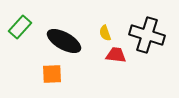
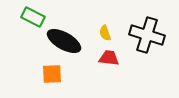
green rectangle: moved 13 px right, 10 px up; rotated 75 degrees clockwise
red trapezoid: moved 7 px left, 3 px down
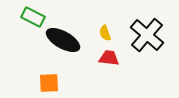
black cross: rotated 24 degrees clockwise
black ellipse: moved 1 px left, 1 px up
orange square: moved 3 px left, 9 px down
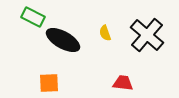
red trapezoid: moved 14 px right, 25 px down
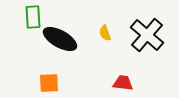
green rectangle: rotated 60 degrees clockwise
black ellipse: moved 3 px left, 1 px up
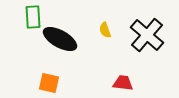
yellow semicircle: moved 3 px up
orange square: rotated 15 degrees clockwise
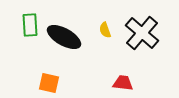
green rectangle: moved 3 px left, 8 px down
black cross: moved 5 px left, 2 px up
black ellipse: moved 4 px right, 2 px up
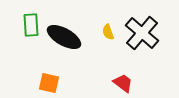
green rectangle: moved 1 px right
yellow semicircle: moved 3 px right, 2 px down
red trapezoid: rotated 30 degrees clockwise
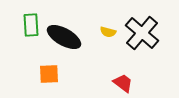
yellow semicircle: rotated 56 degrees counterclockwise
orange square: moved 9 px up; rotated 15 degrees counterclockwise
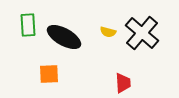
green rectangle: moved 3 px left
red trapezoid: rotated 50 degrees clockwise
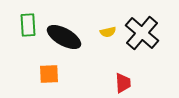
yellow semicircle: rotated 28 degrees counterclockwise
